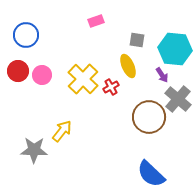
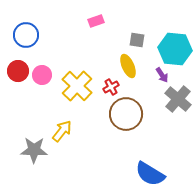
yellow cross: moved 6 px left, 7 px down
brown circle: moved 23 px left, 3 px up
blue semicircle: moved 1 px left; rotated 12 degrees counterclockwise
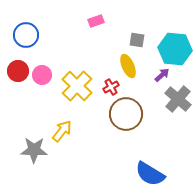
purple arrow: rotated 98 degrees counterclockwise
